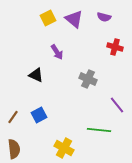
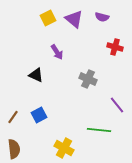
purple semicircle: moved 2 px left
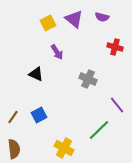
yellow square: moved 5 px down
black triangle: moved 1 px up
green line: rotated 50 degrees counterclockwise
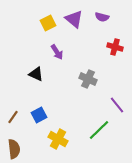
yellow cross: moved 6 px left, 9 px up
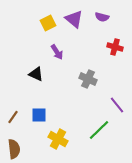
blue square: rotated 28 degrees clockwise
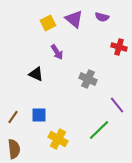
red cross: moved 4 px right
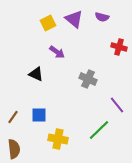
purple arrow: rotated 21 degrees counterclockwise
yellow cross: rotated 18 degrees counterclockwise
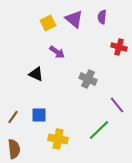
purple semicircle: rotated 80 degrees clockwise
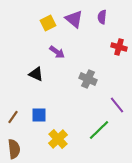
yellow cross: rotated 36 degrees clockwise
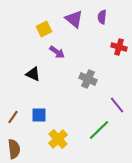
yellow square: moved 4 px left, 6 px down
black triangle: moved 3 px left
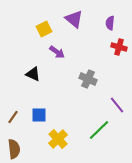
purple semicircle: moved 8 px right, 6 px down
